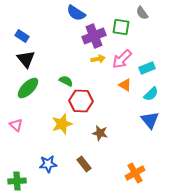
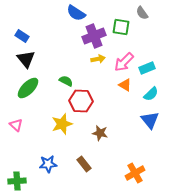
pink arrow: moved 2 px right, 3 px down
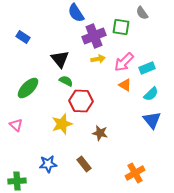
blue semicircle: rotated 24 degrees clockwise
blue rectangle: moved 1 px right, 1 px down
black triangle: moved 34 px right
blue triangle: moved 2 px right
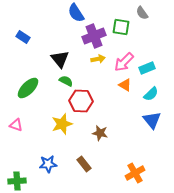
pink triangle: rotated 24 degrees counterclockwise
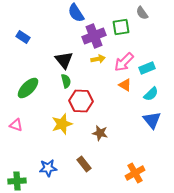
green square: rotated 18 degrees counterclockwise
black triangle: moved 4 px right, 1 px down
green semicircle: rotated 48 degrees clockwise
blue star: moved 4 px down
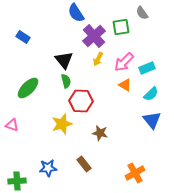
purple cross: rotated 20 degrees counterclockwise
yellow arrow: rotated 128 degrees clockwise
pink triangle: moved 4 px left
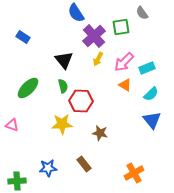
green semicircle: moved 3 px left, 5 px down
yellow star: rotated 15 degrees clockwise
orange cross: moved 1 px left
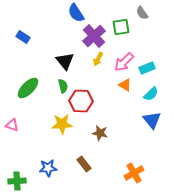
black triangle: moved 1 px right, 1 px down
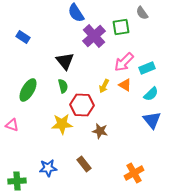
yellow arrow: moved 6 px right, 27 px down
green ellipse: moved 2 px down; rotated 15 degrees counterclockwise
red hexagon: moved 1 px right, 4 px down
brown star: moved 2 px up
